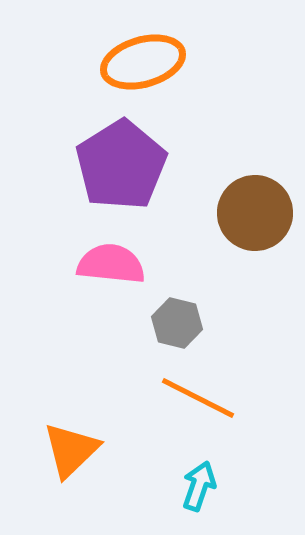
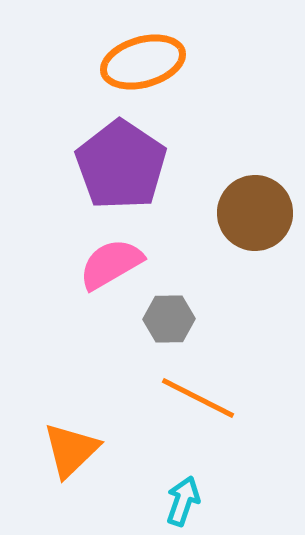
purple pentagon: rotated 6 degrees counterclockwise
pink semicircle: rotated 36 degrees counterclockwise
gray hexagon: moved 8 px left, 4 px up; rotated 15 degrees counterclockwise
cyan arrow: moved 16 px left, 15 px down
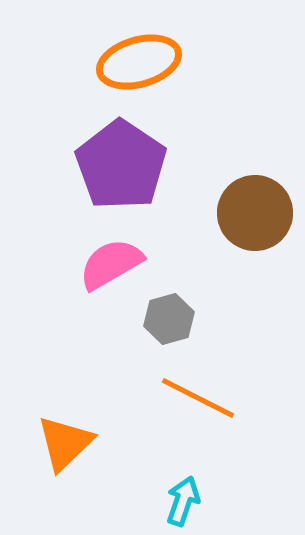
orange ellipse: moved 4 px left
gray hexagon: rotated 15 degrees counterclockwise
orange triangle: moved 6 px left, 7 px up
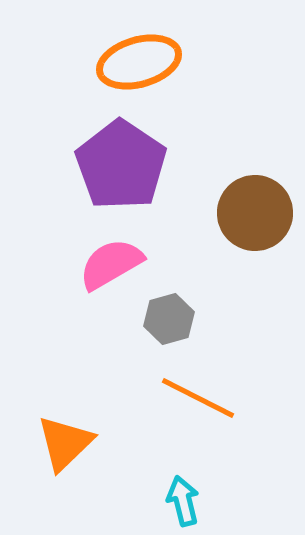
cyan arrow: rotated 33 degrees counterclockwise
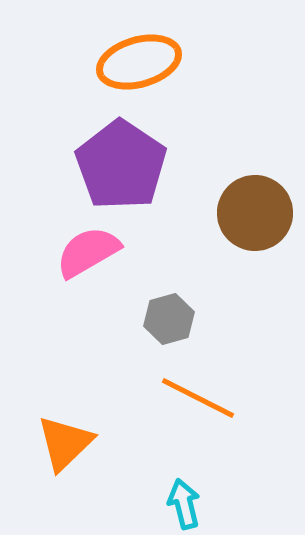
pink semicircle: moved 23 px left, 12 px up
cyan arrow: moved 1 px right, 3 px down
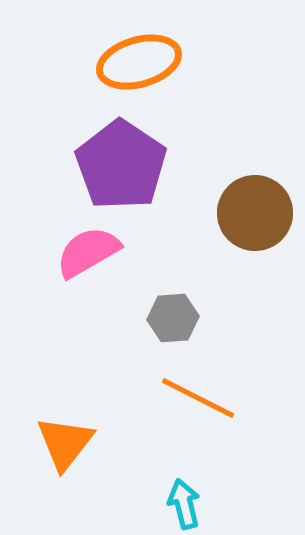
gray hexagon: moved 4 px right, 1 px up; rotated 12 degrees clockwise
orange triangle: rotated 8 degrees counterclockwise
